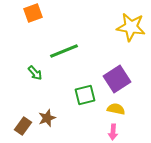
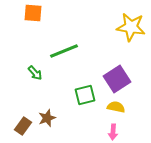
orange square: rotated 24 degrees clockwise
yellow semicircle: moved 2 px up
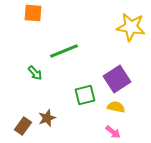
pink arrow: rotated 56 degrees counterclockwise
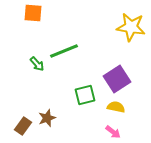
green arrow: moved 2 px right, 9 px up
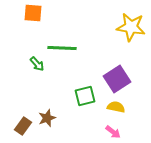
green line: moved 2 px left, 3 px up; rotated 24 degrees clockwise
green square: moved 1 px down
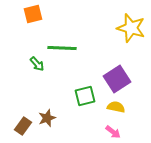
orange square: moved 1 px down; rotated 18 degrees counterclockwise
yellow star: moved 1 px down; rotated 8 degrees clockwise
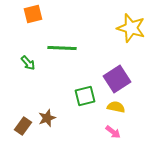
green arrow: moved 9 px left, 1 px up
